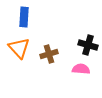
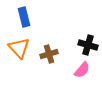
blue rectangle: rotated 18 degrees counterclockwise
pink semicircle: moved 1 px right, 1 px down; rotated 126 degrees clockwise
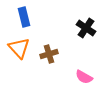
black cross: moved 2 px left, 17 px up; rotated 18 degrees clockwise
pink semicircle: moved 2 px right, 7 px down; rotated 78 degrees clockwise
